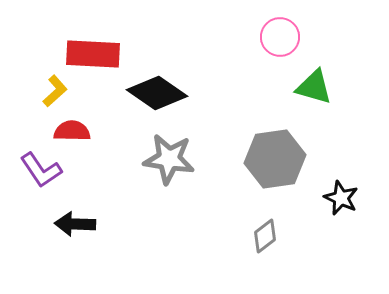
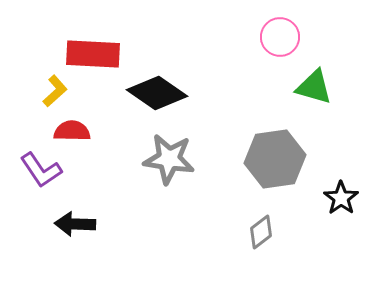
black star: rotated 12 degrees clockwise
gray diamond: moved 4 px left, 4 px up
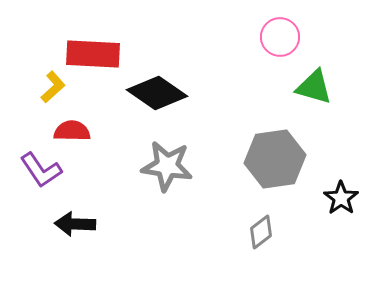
yellow L-shape: moved 2 px left, 4 px up
gray star: moved 2 px left, 7 px down
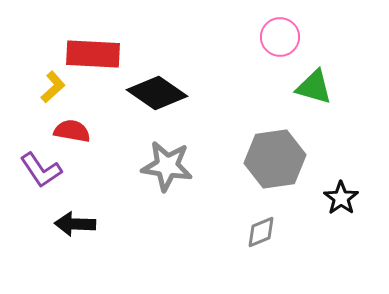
red semicircle: rotated 9 degrees clockwise
gray diamond: rotated 16 degrees clockwise
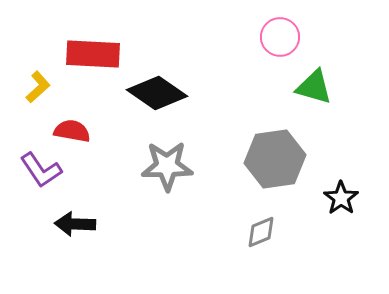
yellow L-shape: moved 15 px left
gray star: rotated 9 degrees counterclockwise
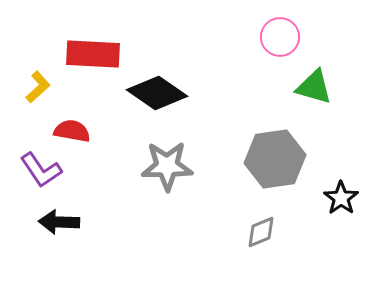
black arrow: moved 16 px left, 2 px up
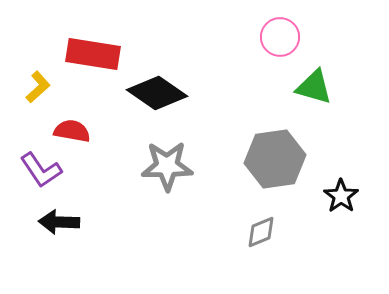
red rectangle: rotated 6 degrees clockwise
black star: moved 2 px up
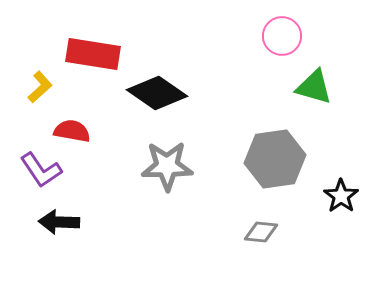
pink circle: moved 2 px right, 1 px up
yellow L-shape: moved 2 px right
gray diamond: rotated 28 degrees clockwise
